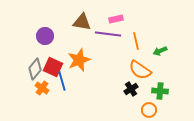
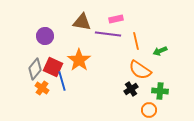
orange star: rotated 15 degrees counterclockwise
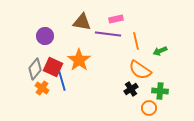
orange circle: moved 2 px up
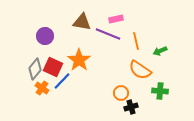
purple line: rotated 15 degrees clockwise
blue line: rotated 60 degrees clockwise
black cross: moved 18 px down; rotated 16 degrees clockwise
orange circle: moved 28 px left, 15 px up
